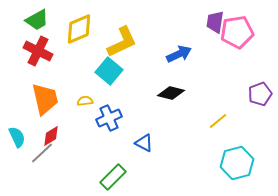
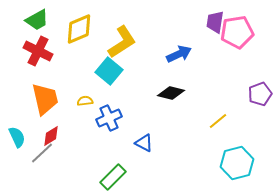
yellow L-shape: rotated 8 degrees counterclockwise
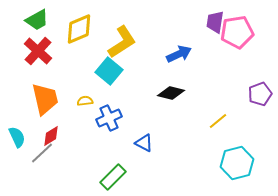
red cross: rotated 16 degrees clockwise
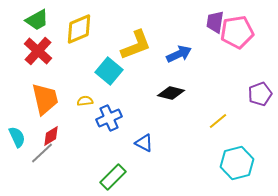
yellow L-shape: moved 14 px right, 3 px down; rotated 12 degrees clockwise
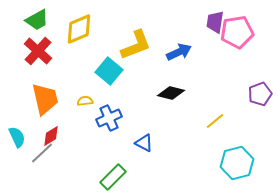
blue arrow: moved 2 px up
yellow line: moved 3 px left
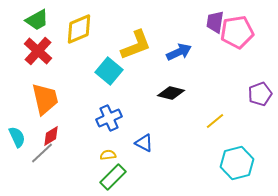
yellow semicircle: moved 23 px right, 54 px down
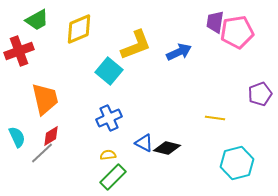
red cross: moved 19 px left; rotated 28 degrees clockwise
black diamond: moved 4 px left, 55 px down
yellow line: moved 3 px up; rotated 48 degrees clockwise
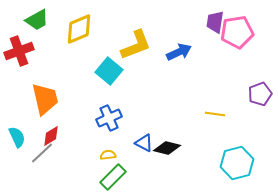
yellow line: moved 4 px up
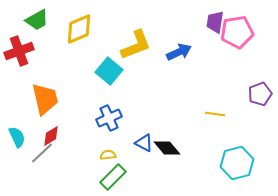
black diamond: rotated 36 degrees clockwise
